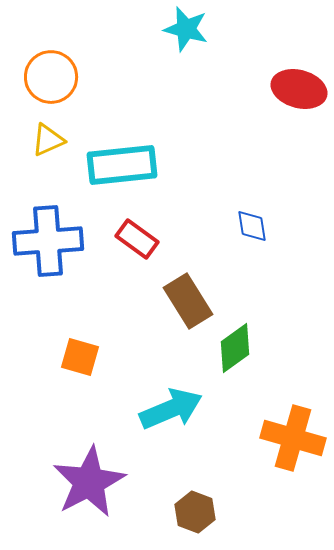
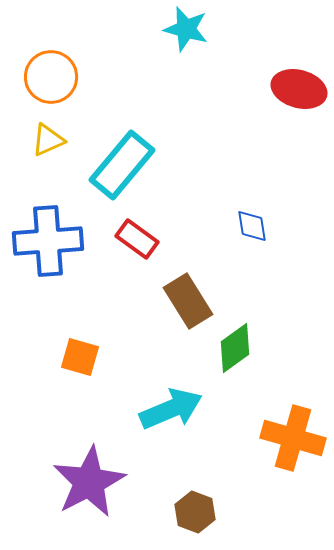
cyan rectangle: rotated 44 degrees counterclockwise
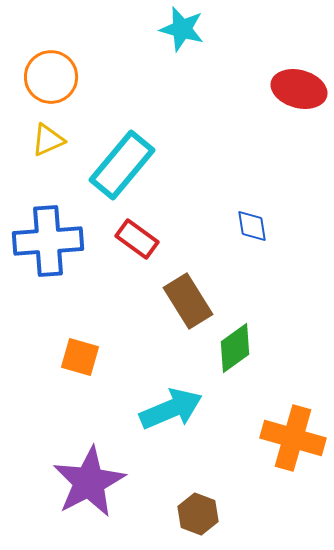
cyan star: moved 4 px left
brown hexagon: moved 3 px right, 2 px down
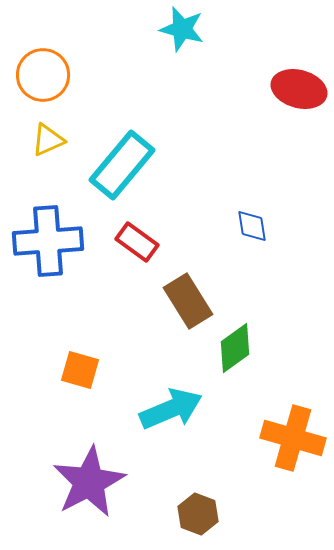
orange circle: moved 8 px left, 2 px up
red rectangle: moved 3 px down
orange square: moved 13 px down
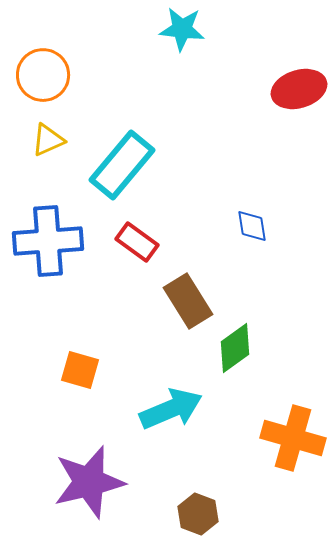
cyan star: rotated 9 degrees counterclockwise
red ellipse: rotated 32 degrees counterclockwise
purple star: rotated 14 degrees clockwise
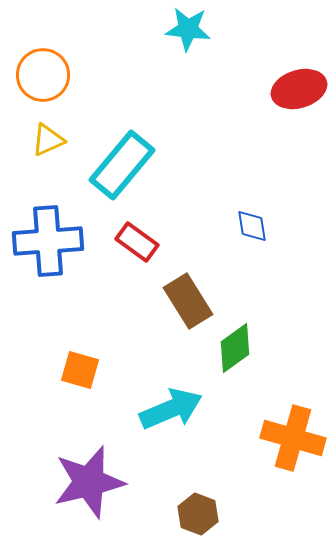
cyan star: moved 6 px right
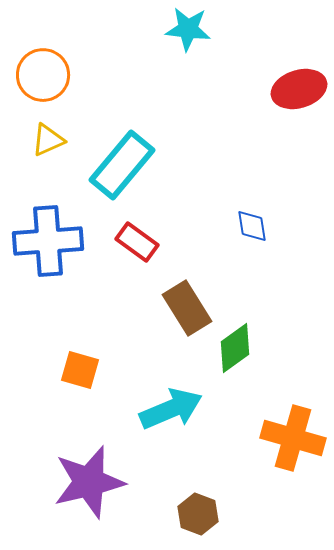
brown rectangle: moved 1 px left, 7 px down
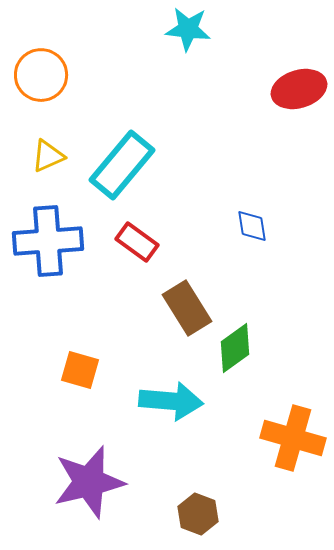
orange circle: moved 2 px left
yellow triangle: moved 16 px down
cyan arrow: moved 8 px up; rotated 28 degrees clockwise
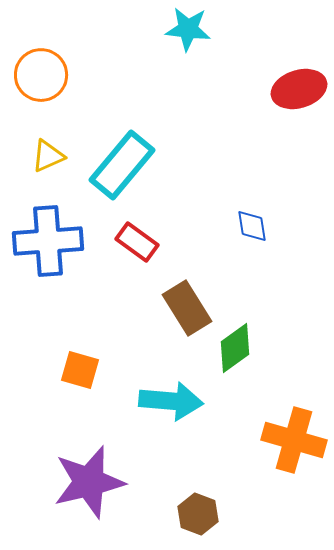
orange cross: moved 1 px right, 2 px down
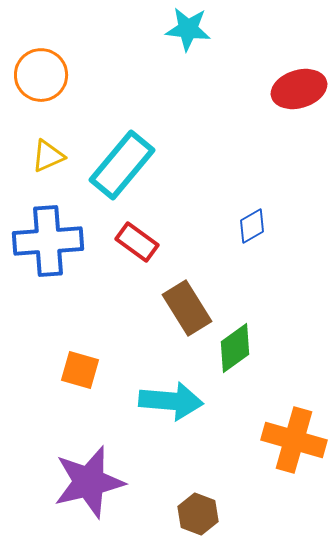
blue diamond: rotated 69 degrees clockwise
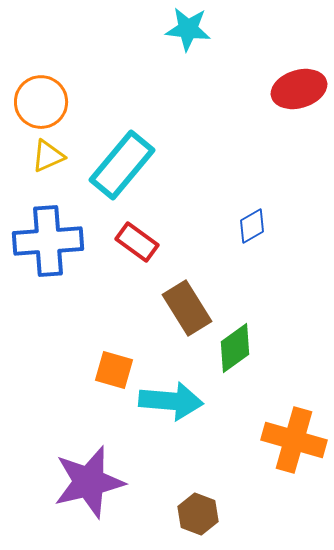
orange circle: moved 27 px down
orange square: moved 34 px right
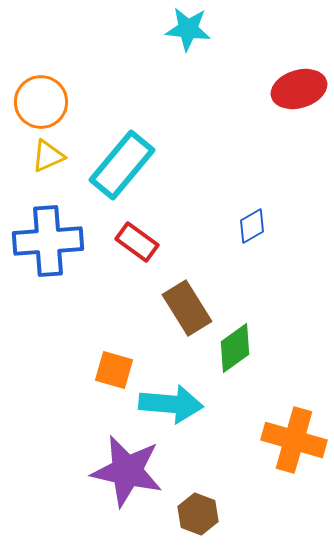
cyan arrow: moved 3 px down
purple star: moved 38 px right, 11 px up; rotated 26 degrees clockwise
